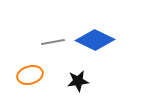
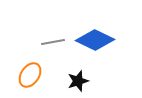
orange ellipse: rotated 40 degrees counterclockwise
black star: rotated 10 degrees counterclockwise
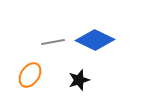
black star: moved 1 px right, 1 px up
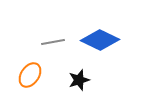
blue diamond: moved 5 px right
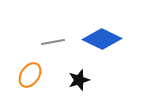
blue diamond: moved 2 px right, 1 px up
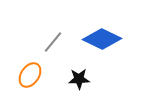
gray line: rotated 40 degrees counterclockwise
black star: moved 1 px up; rotated 15 degrees clockwise
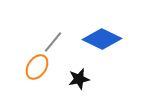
orange ellipse: moved 7 px right, 8 px up
black star: rotated 10 degrees counterclockwise
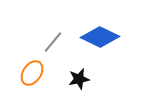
blue diamond: moved 2 px left, 2 px up
orange ellipse: moved 5 px left, 6 px down
